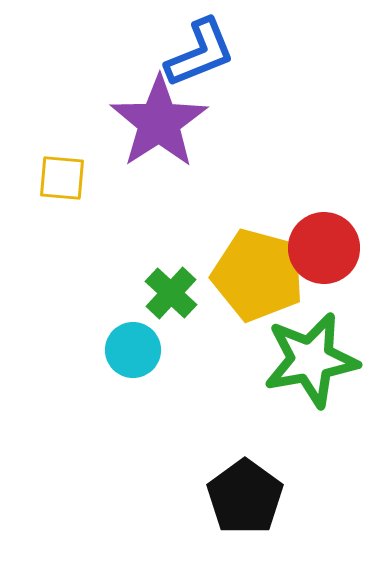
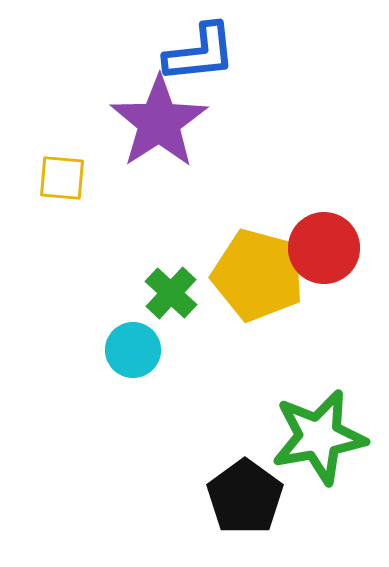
blue L-shape: rotated 16 degrees clockwise
green star: moved 8 px right, 77 px down
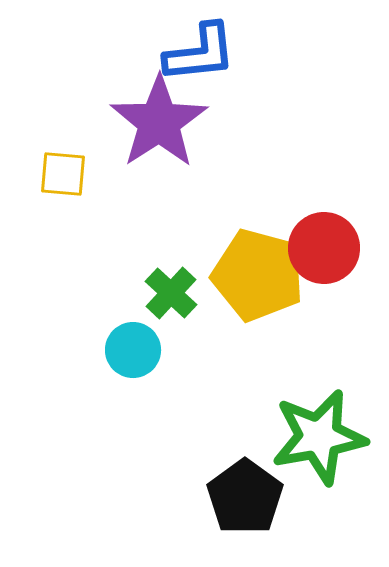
yellow square: moved 1 px right, 4 px up
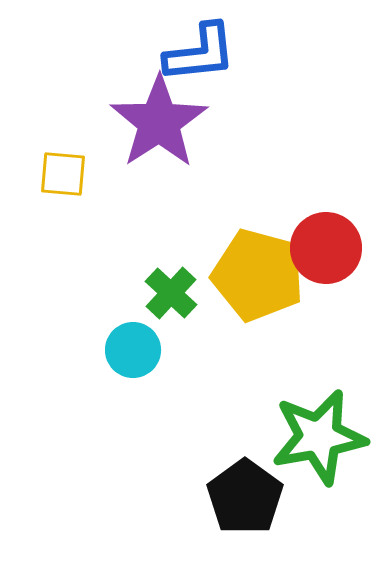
red circle: moved 2 px right
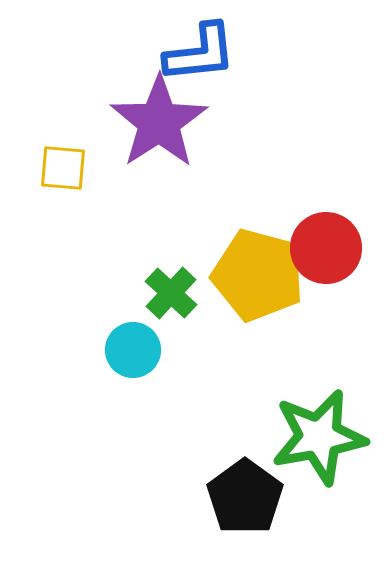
yellow square: moved 6 px up
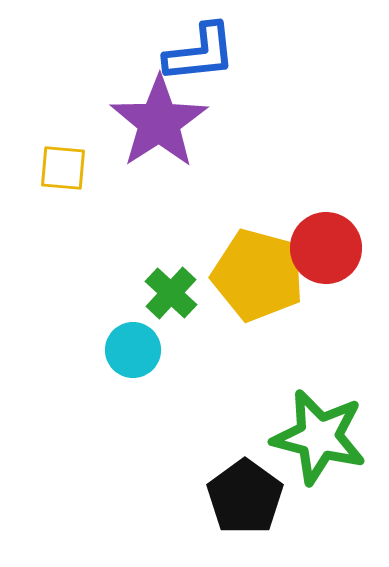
green star: rotated 24 degrees clockwise
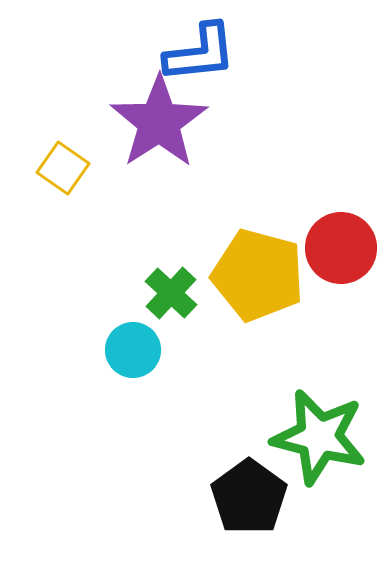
yellow square: rotated 30 degrees clockwise
red circle: moved 15 px right
black pentagon: moved 4 px right
